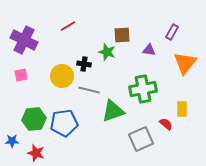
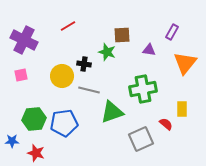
green triangle: moved 1 px left, 1 px down
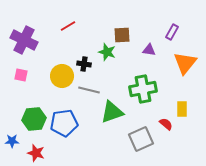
pink square: rotated 24 degrees clockwise
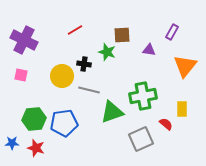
red line: moved 7 px right, 4 px down
orange triangle: moved 3 px down
green cross: moved 7 px down
blue star: moved 2 px down
red star: moved 5 px up
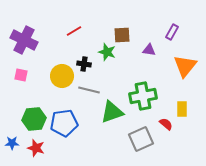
red line: moved 1 px left, 1 px down
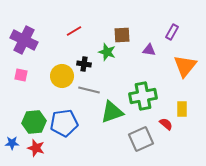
green hexagon: moved 3 px down
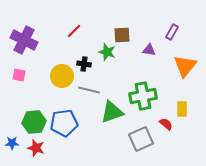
red line: rotated 14 degrees counterclockwise
pink square: moved 2 px left
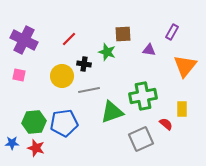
red line: moved 5 px left, 8 px down
brown square: moved 1 px right, 1 px up
gray line: rotated 25 degrees counterclockwise
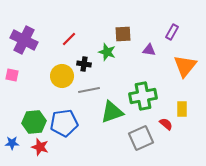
pink square: moved 7 px left
gray square: moved 1 px up
red star: moved 4 px right, 1 px up
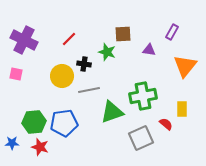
pink square: moved 4 px right, 1 px up
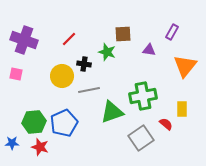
purple cross: rotated 8 degrees counterclockwise
blue pentagon: rotated 16 degrees counterclockwise
gray square: rotated 10 degrees counterclockwise
